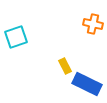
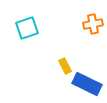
orange cross: rotated 24 degrees counterclockwise
cyan square: moved 11 px right, 9 px up
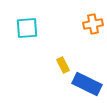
cyan square: rotated 15 degrees clockwise
yellow rectangle: moved 2 px left, 1 px up
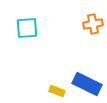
yellow rectangle: moved 6 px left, 26 px down; rotated 42 degrees counterclockwise
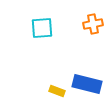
cyan square: moved 15 px right
blue rectangle: rotated 12 degrees counterclockwise
